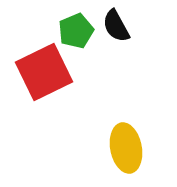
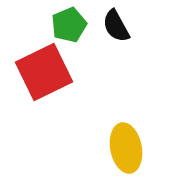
green pentagon: moved 7 px left, 6 px up
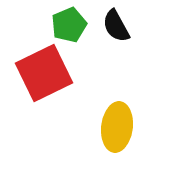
red square: moved 1 px down
yellow ellipse: moved 9 px left, 21 px up; rotated 18 degrees clockwise
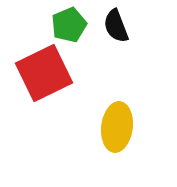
black semicircle: rotated 8 degrees clockwise
